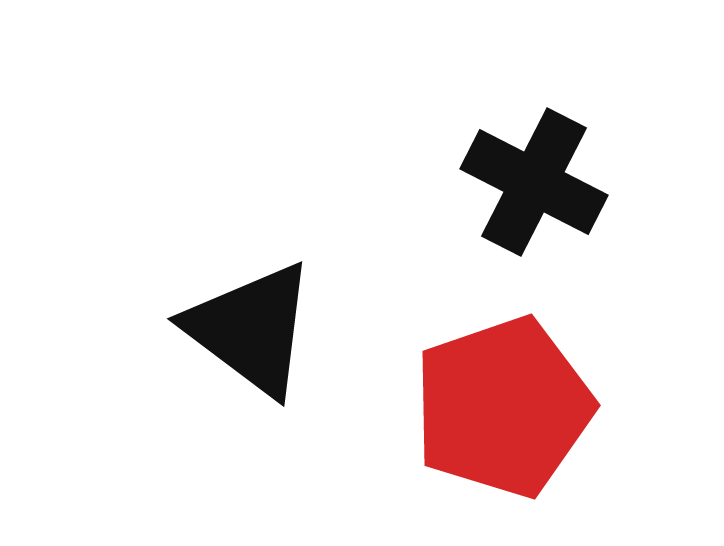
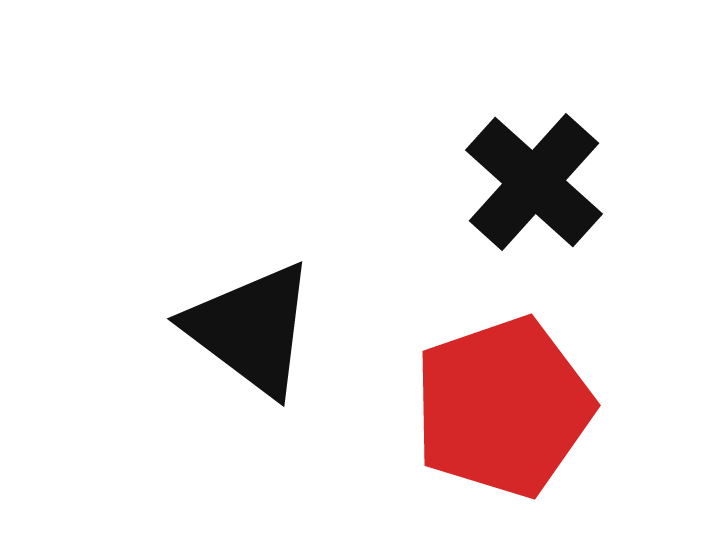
black cross: rotated 15 degrees clockwise
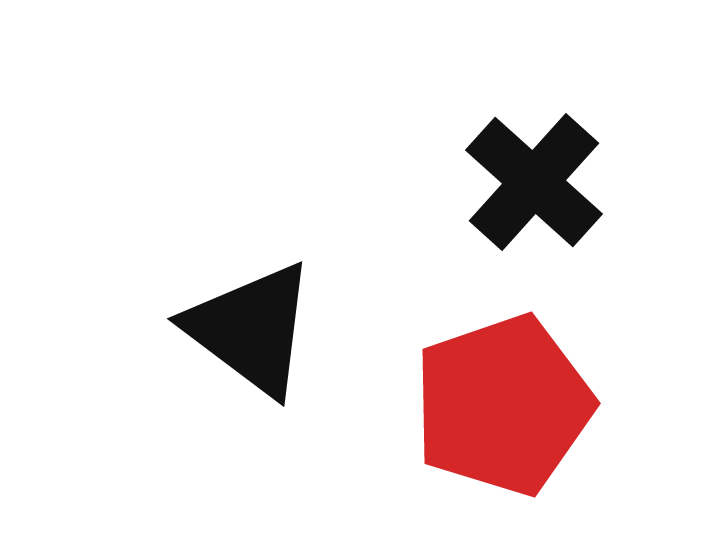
red pentagon: moved 2 px up
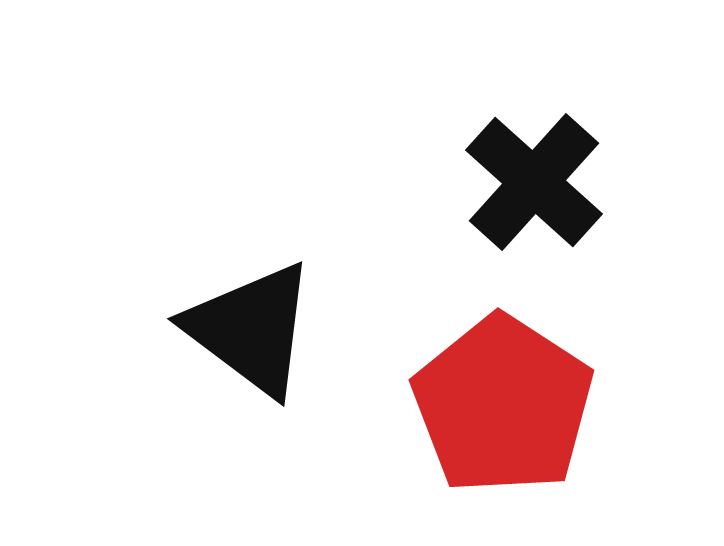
red pentagon: rotated 20 degrees counterclockwise
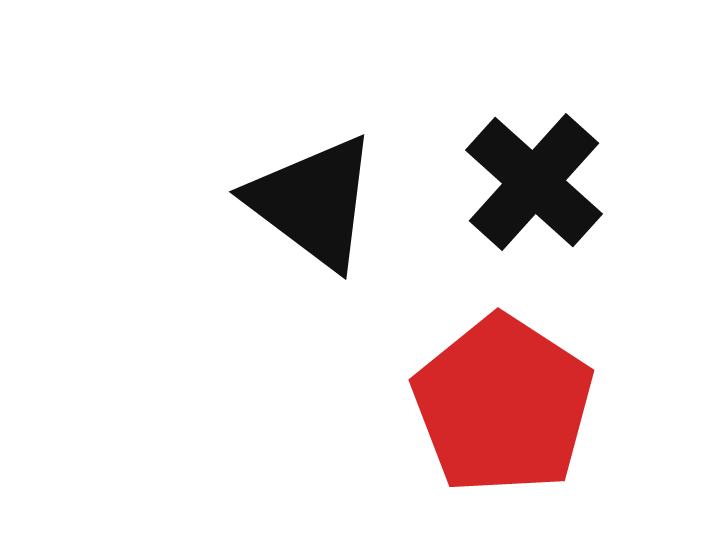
black triangle: moved 62 px right, 127 px up
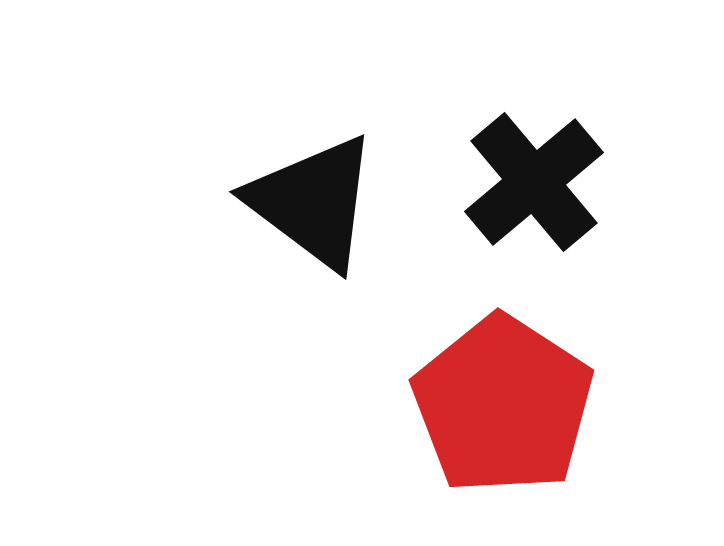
black cross: rotated 8 degrees clockwise
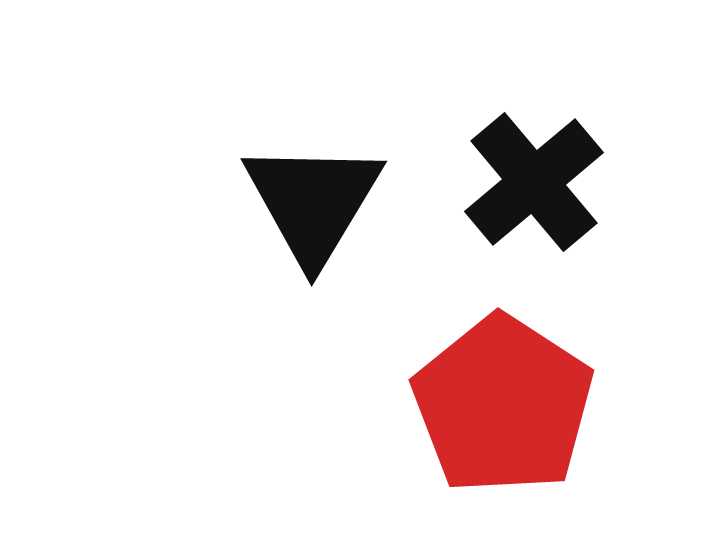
black triangle: rotated 24 degrees clockwise
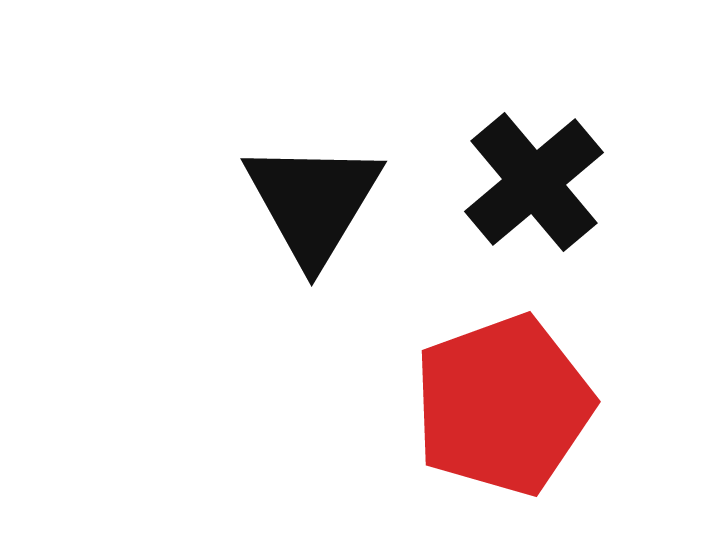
red pentagon: rotated 19 degrees clockwise
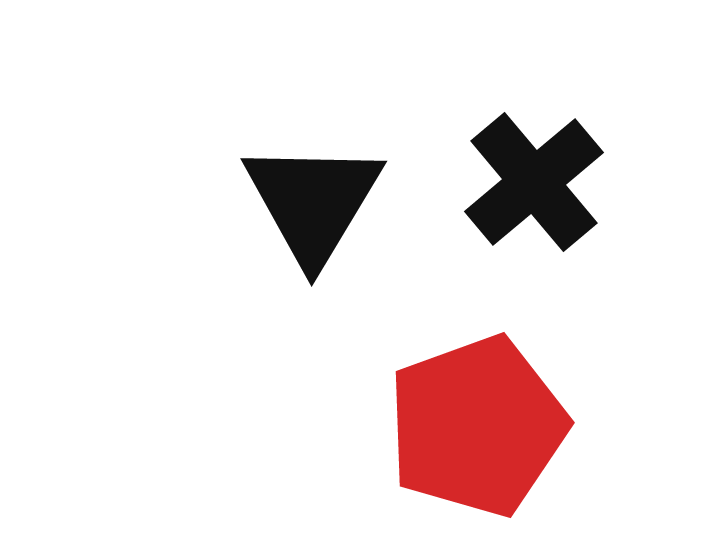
red pentagon: moved 26 px left, 21 px down
